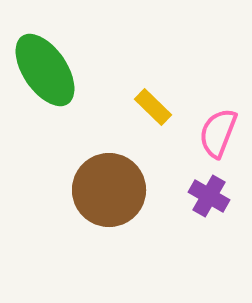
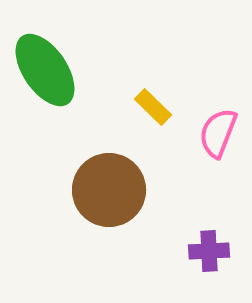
purple cross: moved 55 px down; rotated 33 degrees counterclockwise
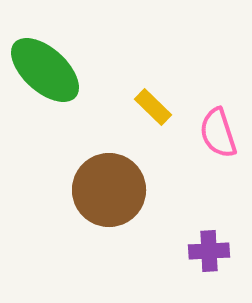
green ellipse: rotated 14 degrees counterclockwise
pink semicircle: rotated 39 degrees counterclockwise
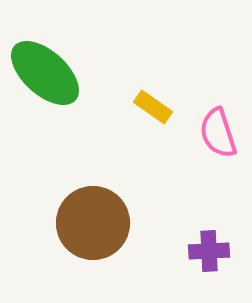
green ellipse: moved 3 px down
yellow rectangle: rotated 9 degrees counterclockwise
brown circle: moved 16 px left, 33 px down
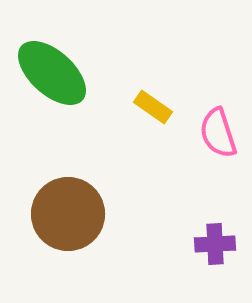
green ellipse: moved 7 px right
brown circle: moved 25 px left, 9 px up
purple cross: moved 6 px right, 7 px up
